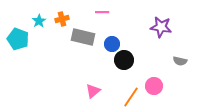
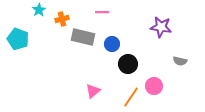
cyan star: moved 11 px up
black circle: moved 4 px right, 4 px down
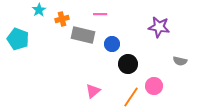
pink line: moved 2 px left, 2 px down
purple star: moved 2 px left
gray rectangle: moved 2 px up
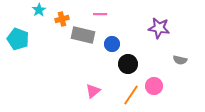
purple star: moved 1 px down
gray semicircle: moved 1 px up
orange line: moved 2 px up
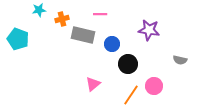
cyan star: rotated 24 degrees clockwise
purple star: moved 10 px left, 2 px down
pink triangle: moved 7 px up
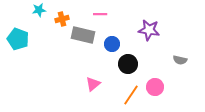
pink circle: moved 1 px right, 1 px down
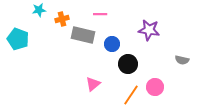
gray semicircle: moved 2 px right
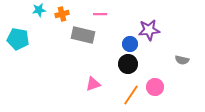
orange cross: moved 5 px up
purple star: rotated 15 degrees counterclockwise
cyan pentagon: rotated 10 degrees counterclockwise
blue circle: moved 18 px right
pink triangle: rotated 21 degrees clockwise
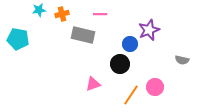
purple star: rotated 15 degrees counterclockwise
black circle: moved 8 px left
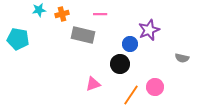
gray semicircle: moved 2 px up
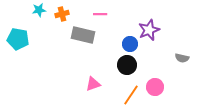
black circle: moved 7 px right, 1 px down
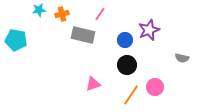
pink line: rotated 56 degrees counterclockwise
cyan pentagon: moved 2 px left, 1 px down
blue circle: moved 5 px left, 4 px up
